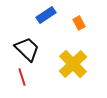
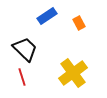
blue rectangle: moved 1 px right, 1 px down
black trapezoid: moved 2 px left
yellow cross: moved 9 px down; rotated 8 degrees clockwise
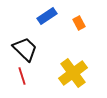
red line: moved 1 px up
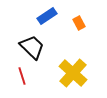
black trapezoid: moved 7 px right, 2 px up
yellow cross: rotated 12 degrees counterclockwise
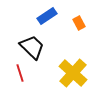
red line: moved 2 px left, 3 px up
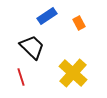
red line: moved 1 px right, 4 px down
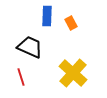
blue rectangle: rotated 54 degrees counterclockwise
orange rectangle: moved 8 px left
black trapezoid: moved 2 px left; rotated 20 degrees counterclockwise
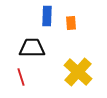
orange rectangle: rotated 24 degrees clockwise
black trapezoid: moved 2 px right, 1 px down; rotated 24 degrees counterclockwise
yellow cross: moved 5 px right, 1 px up
